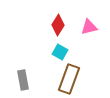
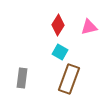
gray rectangle: moved 1 px left, 2 px up; rotated 18 degrees clockwise
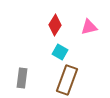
red diamond: moved 3 px left
brown rectangle: moved 2 px left, 1 px down
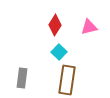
cyan square: moved 1 px left; rotated 14 degrees clockwise
brown rectangle: rotated 12 degrees counterclockwise
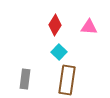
pink triangle: rotated 18 degrees clockwise
gray rectangle: moved 3 px right, 1 px down
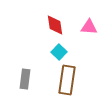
red diamond: rotated 40 degrees counterclockwise
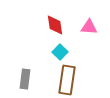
cyan square: moved 1 px right
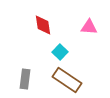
red diamond: moved 12 px left
brown rectangle: rotated 64 degrees counterclockwise
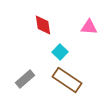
gray rectangle: rotated 42 degrees clockwise
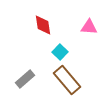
brown rectangle: rotated 16 degrees clockwise
